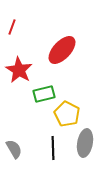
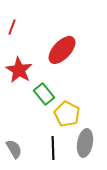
green rectangle: rotated 65 degrees clockwise
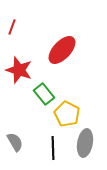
red star: rotated 12 degrees counterclockwise
gray semicircle: moved 1 px right, 7 px up
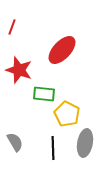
green rectangle: rotated 45 degrees counterclockwise
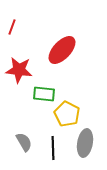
red star: rotated 12 degrees counterclockwise
gray semicircle: moved 9 px right
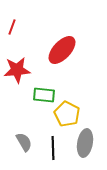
red star: moved 2 px left; rotated 12 degrees counterclockwise
green rectangle: moved 1 px down
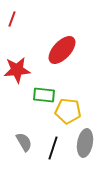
red line: moved 8 px up
yellow pentagon: moved 1 px right, 3 px up; rotated 20 degrees counterclockwise
black line: rotated 20 degrees clockwise
